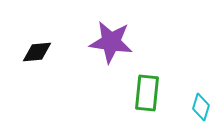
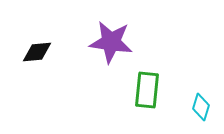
green rectangle: moved 3 px up
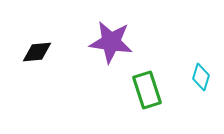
green rectangle: rotated 24 degrees counterclockwise
cyan diamond: moved 30 px up
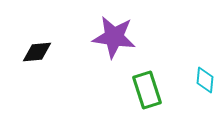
purple star: moved 3 px right, 5 px up
cyan diamond: moved 4 px right, 3 px down; rotated 12 degrees counterclockwise
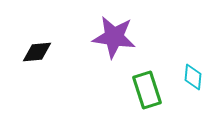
cyan diamond: moved 12 px left, 3 px up
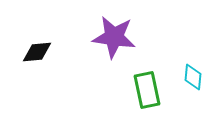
green rectangle: rotated 6 degrees clockwise
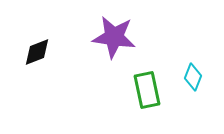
black diamond: rotated 16 degrees counterclockwise
cyan diamond: rotated 16 degrees clockwise
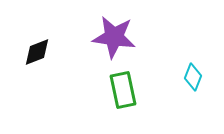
green rectangle: moved 24 px left
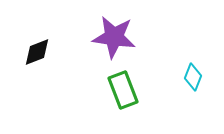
green rectangle: rotated 9 degrees counterclockwise
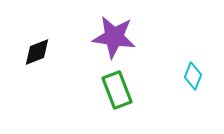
cyan diamond: moved 1 px up
green rectangle: moved 6 px left
